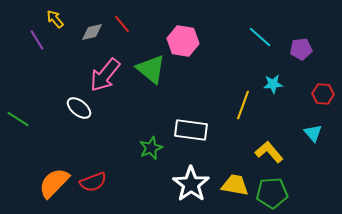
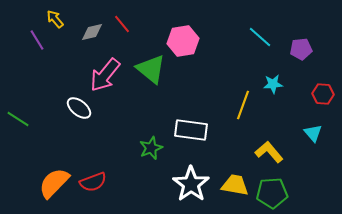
pink hexagon: rotated 20 degrees counterclockwise
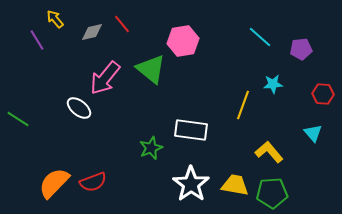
pink arrow: moved 3 px down
